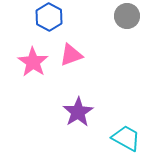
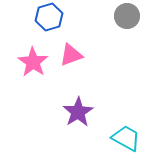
blue hexagon: rotated 16 degrees clockwise
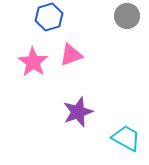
purple star: rotated 12 degrees clockwise
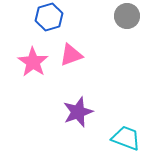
cyan trapezoid: rotated 8 degrees counterclockwise
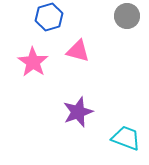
pink triangle: moved 7 px right, 4 px up; rotated 35 degrees clockwise
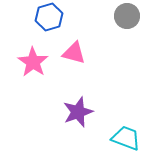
pink triangle: moved 4 px left, 2 px down
